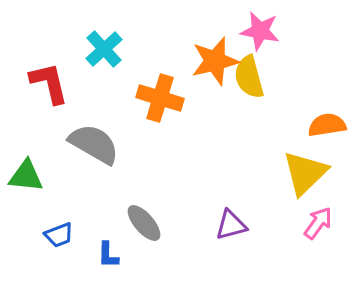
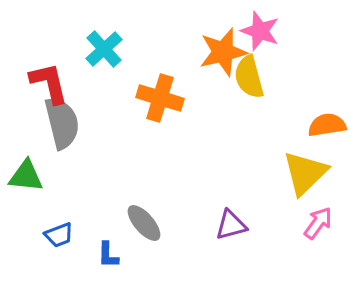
pink star: rotated 9 degrees clockwise
orange star: moved 8 px right, 9 px up
gray semicircle: moved 32 px left, 21 px up; rotated 46 degrees clockwise
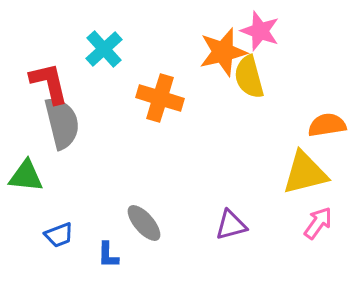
yellow triangle: rotated 30 degrees clockwise
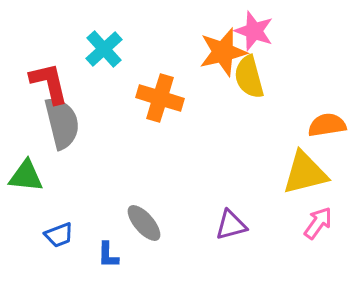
pink star: moved 6 px left
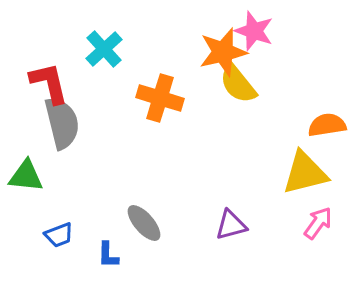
yellow semicircle: moved 11 px left, 7 px down; rotated 24 degrees counterclockwise
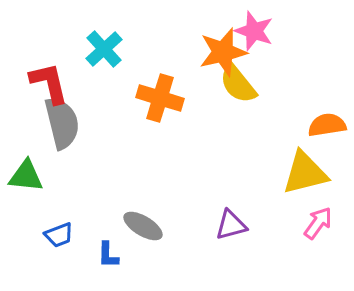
gray ellipse: moved 1 px left, 3 px down; rotated 18 degrees counterclockwise
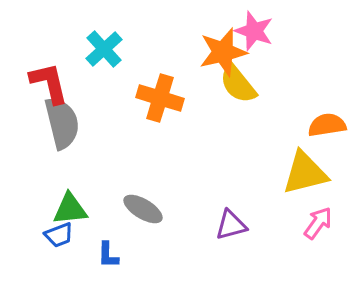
green triangle: moved 44 px right, 33 px down; rotated 12 degrees counterclockwise
gray ellipse: moved 17 px up
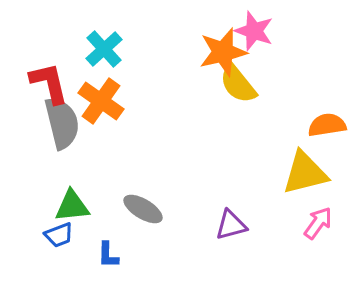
orange cross: moved 59 px left, 3 px down; rotated 18 degrees clockwise
green triangle: moved 2 px right, 3 px up
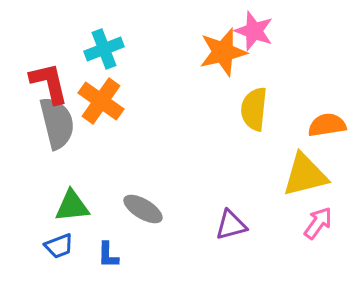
cyan cross: rotated 21 degrees clockwise
yellow semicircle: moved 16 px right, 25 px down; rotated 45 degrees clockwise
gray semicircle: moved 5 px left
yellow triangle: moved 2 px down
blue trapezoid: moved 11 px down
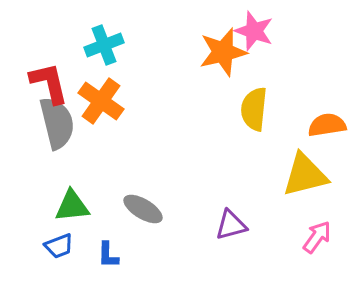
cyan cross: moved 4 px up
pink arrow: moved 1 px left, 14 px down
